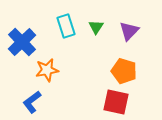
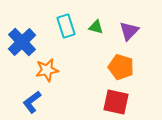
green triangle: rotated 49 degrees counterclockwise
orange pentagon: moved 3 px left, 4 px up
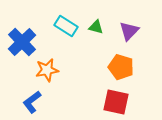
cyan rectangle: rotated 40 degrees counterclockwise
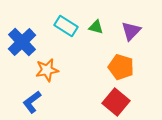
purple triangle: moved 2 px right
red square: rotated 28 degrees clockwise
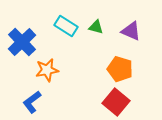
purple triangle: rotated 50 degrees counterclockwise
orange pentagon: moved 1 px left, 2 px down
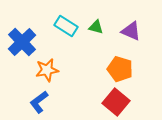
blue L-shape: moved 7 px right
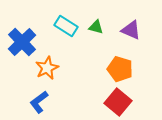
purple triangle: moved 1 px up
orange star: moved 2 px up; rotated 15 degrees counterclockwise
red square: moved 2 px right
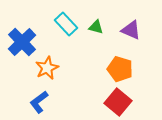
cyan rectangle: moved 2 px up; rotated 15 degrees clockwise
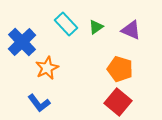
green triangle: rotated 49 degrees counterclockwise
blue L-shape: moved 1 px down; rotated 90 degrees counterclockwise
